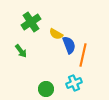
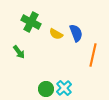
green cross: rotated 30 degrees counterclockwise
blue semicircle: moved 7 px right, 12 px up
green arrow: moved 2 px left, 1 px down
orange line: moved 10 px right
cyan cross: moved 10 px left, 5 px down; rotated 21 degrees counterclockwise
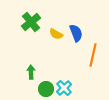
green cross: rotated 24 degrees clockwise
green arrow: moved 12 px right, 20 px down; rotated 144 degrees counterclockwise
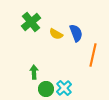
green arrow: moved 3 px right
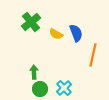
green circle: moved 6 px left
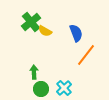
yellow semicircle: moved 11 px left, 3 px up
orange line: moved 7 px left; rotated 25 degrees clockwise
green circle: moved 1 px right
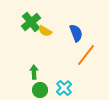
green circle: moved 1 px left, 1 px down
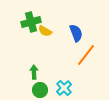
green cross: rotated 24 degrees clockwise
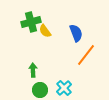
yellow semicircle: rotated 24 degrees clockwise
green arrow: moved 1 px left, 2 px up
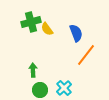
yellow semicircle: moved 2 px right, 2 px up
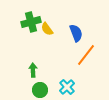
cyan cross: moved 3 px right, 1 px up
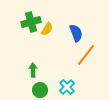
yellow semicircle: rotated 112 degrees counterclockwise
